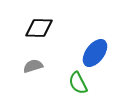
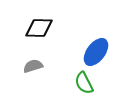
blue ellipse: moved 1 px right, 1 px up
green semicircle: moved 6 px right
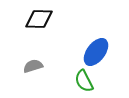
black diamond: moved 9 px up
green semicircle: moved 2 px up
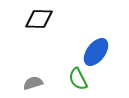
gray semicircle: moved 17 px down
green semicircle: moved 6 px left, 2 px up
